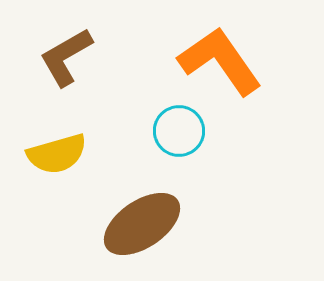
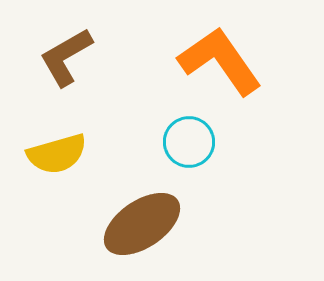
cyan circle: moved 10 px right, 11 px down
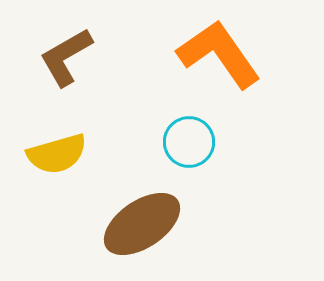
orange L-shape: moved 1 px left, 7 px up
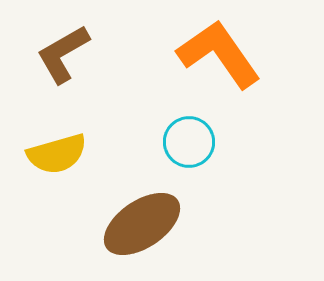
brown L-shape: moved 3 px left, 3 px up
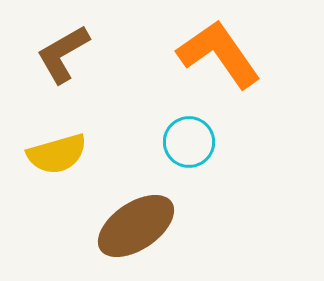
brown ellipse: moved 6 px left, 2 px down
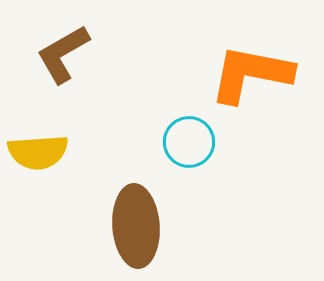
orange L-shape: moved 32 px right, 20 px down; rotated 44 degrees counterclockwise
yellow semicircle: moved 19 px left, 2 px up; rotated 12 degrees clockwise
brown ellipse: rotated 60 degrees counterclockwise
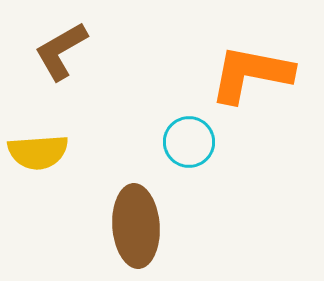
brown L-shape: moved 2 px left, 3 px up
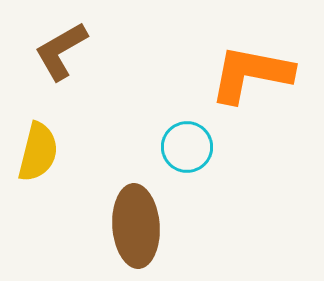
cyan circle: moved 2 px left, 5 px down
yellow semicircle: rotated 72 degrees counterclockwise
